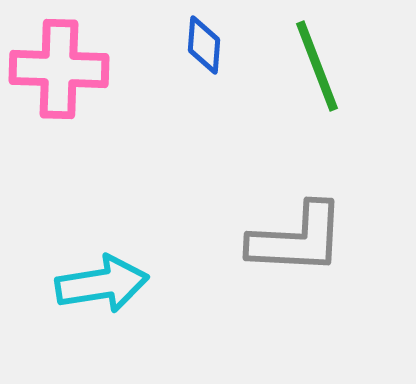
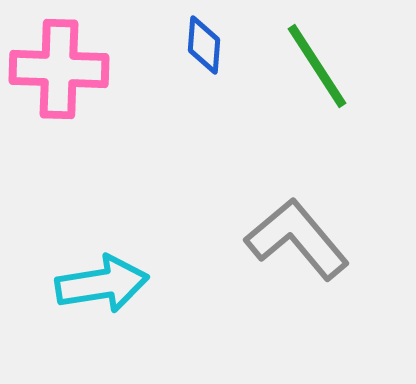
green line: rotated 12 degrees counterclockwise
gray L-shape: rotated 133 degrees counterclockwise
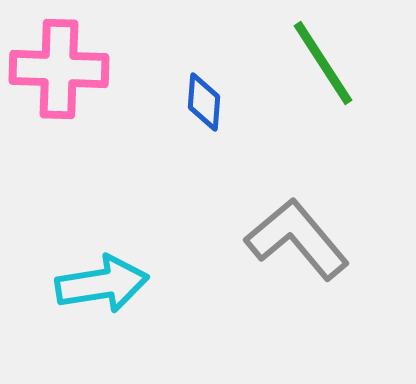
blue diamond: moved 57 px down
green line: moved 6 px right, 3 px up
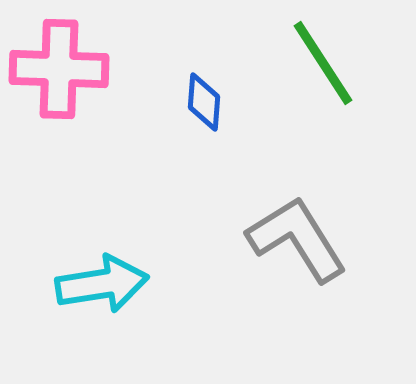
gray L-shape: rotated 8 degrees clockwise
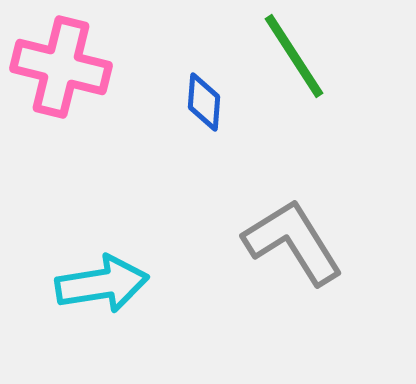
green line: moved 29 px left, 7 px up
pink cross: moved 2 px right, 2 px up; rotated 12 degrees clockwise
gray L-shape: moved 4 px left, 3 px down
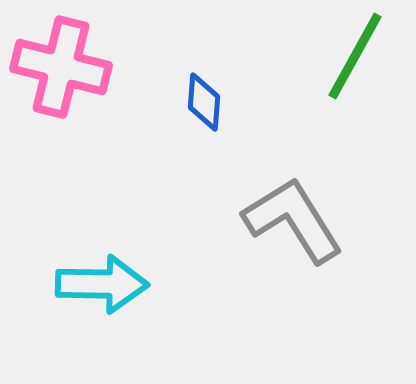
green line: moved 61 px right; rotated 62 degrees clockwise
gray L-shape: moved 22 px up
cyan arrow: rotated 10 degrees clockwise
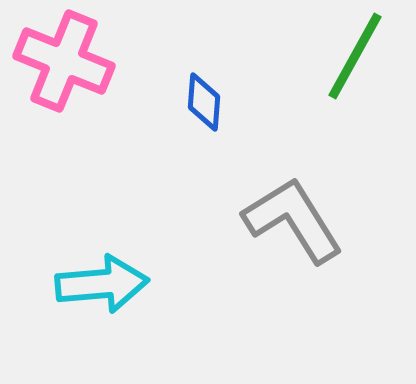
pink cross: moved 3 px right, 6 px up; rotated 8 degrees clockwise
cyan arrow: rotated 6 degrees counterclockwise
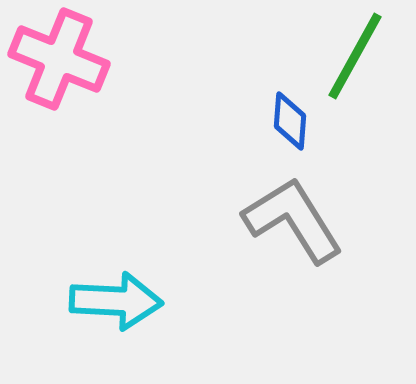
pink cross: moved 5 px left, 2 px up
blue diamond: moved 86 px right, 19 px down
cyan arrow: moved 14 px right, 17 px down; rotated 8 degrees clockwise
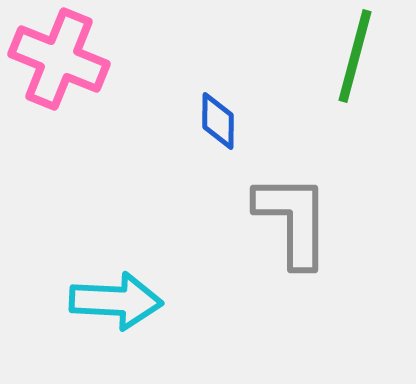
green line: rotated 14 degrees counterclockwise
blue diamond: moved 72 px left; rotated 4 degrees counterclockwise
gray L-shape: rotated 32 degrees clockwise
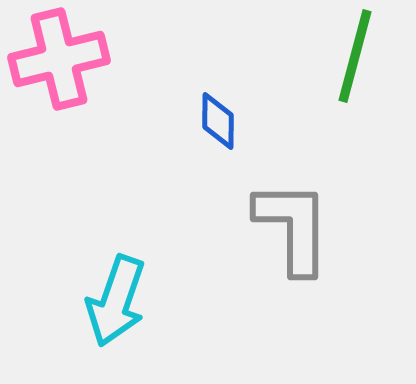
pink cross: rotated 36 degrees counterclockwise
gray L-shape: moved 7 px down
cyan arrow: rotated 106 degrees clockwise
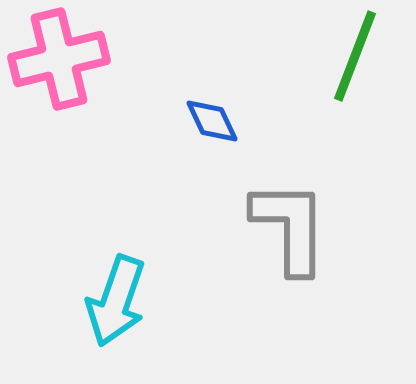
green line: rotated 6 degrees clockwise
blue diamond: moved 6 px left; rotated 26 degrees counterclockwise
gray L-shape: moved 3 px left
